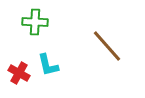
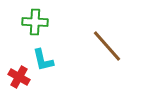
cyan L-shape: moved 5 px left, 5 px up
red cross: moved 4 px down
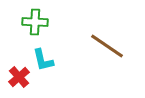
brown line: rotated 15 degrees counterclockwise
red cross: rotated 20 degrees clockwise
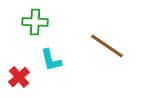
cyan L-shape: moved 8 px right
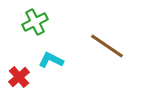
green cross: rotated 30 degrees counterclockwise
cyan L-shape: rotated 130 degrees clockwise
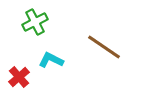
brown line: moved 3 px left, 1 px down
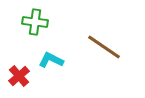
green cross: rotated 35 degrees clockwise
red cross: moved 1 px up
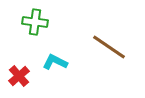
brown line: moved 5 px right
cyan L-shape: moved 4 px right, 2 px down
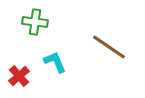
cyan L-shape: rotated 40 degrees clockwise
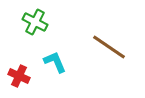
green cross: rotated 20 degrees clockwise
red cross: rotated 25 degrees counterclockwise
